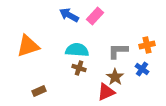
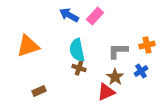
cyan semicircle: rotated 105 degrees counterclockwise
blue cross: moved 1 px left, 2 px down; rotated 24 degrees clockwise
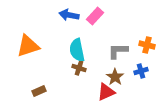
blue arrow: rotated 18 degrees counterclockwise
orange cross: rotated 28 degrees clockwise
blue cross: rotated 16 degrees clockwise
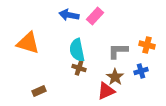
orange triangle: moved 3 px up; rotated 35 degrees clockwise
red triangle: moved 1 px up
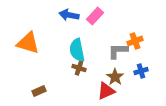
orange cross: moved 12 px left, 4 px up; rotated 35 degrees counterclockwise
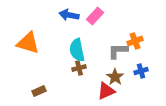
brown cross: rotated 32 degrees counterclockwise
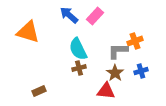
blue arrow: rotated 30 degrees clockwise
orange triangle: moved 11 px up
cyan semicircle: moved 1 px right, 1 px up; rotated 15 degrees counterclockwise
brown star: moved 4 px up
red triangle: rotated 30 degrees clockwise
